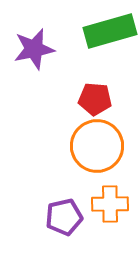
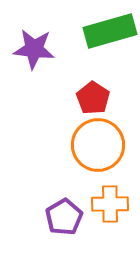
purple star: rotated 18 degrees clockwise
red pentagon: moved 2 px left, 1 px up; rotated 28 degrees clockwise
orange circle: moved 1 px right, 1 px up
purple pentagon: rotated 18 degrees counterclockwise
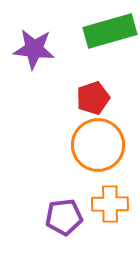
red pentagon: rotated 20 degrees clockwise
purple pentagon: rotated 24 degrees clockwise
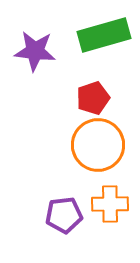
green rectangle: moved 6 px left, 4 px down
purple star: moved 1 px right, 2 px down
purple pentagon: moved 2 px up
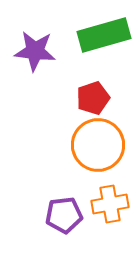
orange cross: rotated 9 degrees counterclockwise
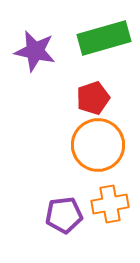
green rectangle: moved 3 px down
purple star: rotated 6 degrees clockwise
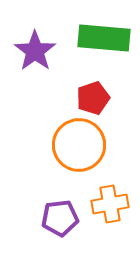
green rectangle: rotated 21 degrees clockwise
purple star: rotated 24 degrees clockwise
orange circle: moved 19 px left
purple pentagon: moved 4 px left, 3 px down
